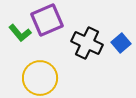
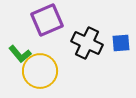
green L-shape: moved 21 px down
blue square: rotated 36 degrees clockwise
yellow circle: moved 7 px up
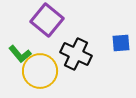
purple square: rotated 28 degrees counterclockwise
black cross: moved 11 px left, 11 px down
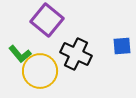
blue square: moved 1 px right, 3 px down
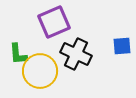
purple square: moved 7 px right, 2 px down; rotated 28 degrees clockwise
green L-shape: moved 2 px left; rotated 35 degrees clockwise
